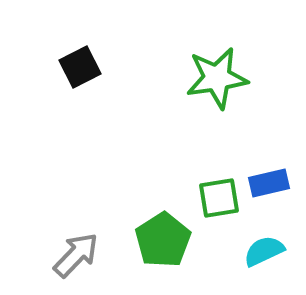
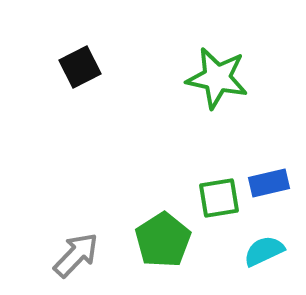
green star: rotated 20 degrees clockwise
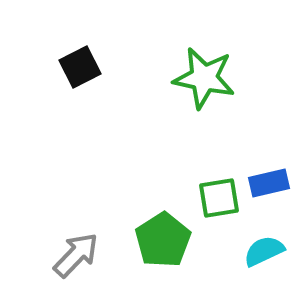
green star: moved 13 px left
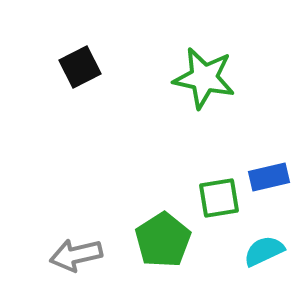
blue rectangle: moved 6 px up
gray arrow: rotated 147 degrees counterclockwise
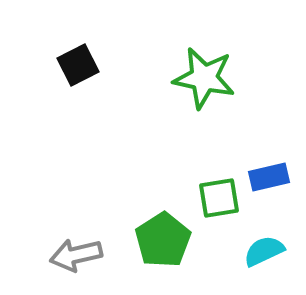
black square: moved 2 px left, 2 px up
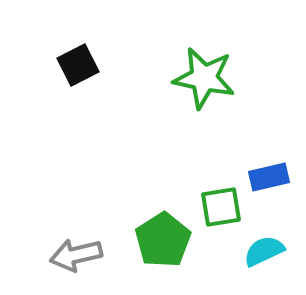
green square: moved 2 px right, 9 px down
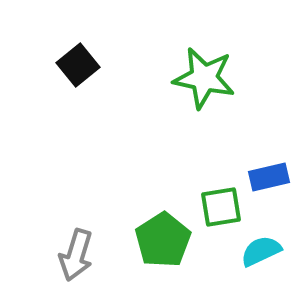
black square: rotated 12 degrees counterclockwise
cyan semicircle: moved 3 px left
gray arrow: rotated 60 degrees counterclockwise
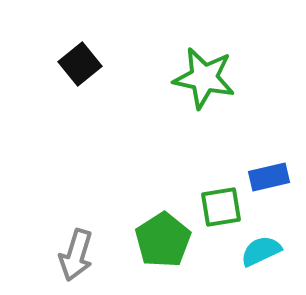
black square: moved 2 px right, 1 px up
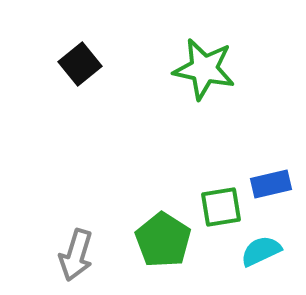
green star: moved 9 px up
blue rectangle: moved 2 px right, 7 px down
green pentagon: rotated 6 degrees counterclockwise
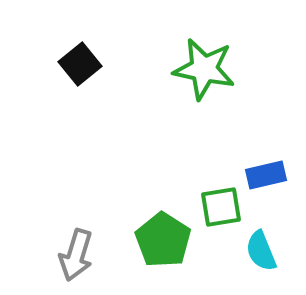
blue rectangle: moved 5 px left, 9 px up
cyan semicircle: rotated 87 degrees counterclockwise
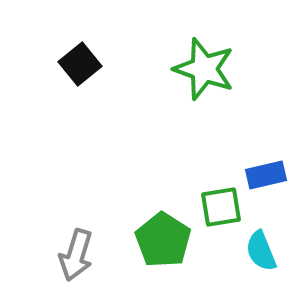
green star: rotated 8 degrees clockwise
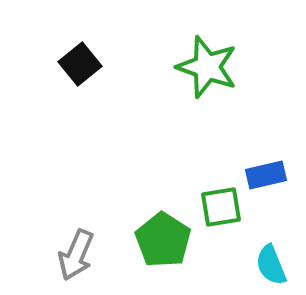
green star: moved 3 px right, 2 px up
cyan semicircle: moved 10 px right, 14 px down
gray arrow: rotated 6 degrees clockwise
